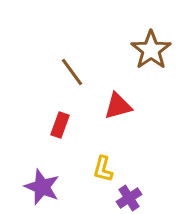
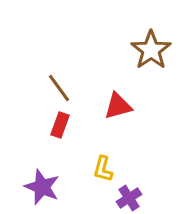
brown line: moved 13 px left, 16 px down
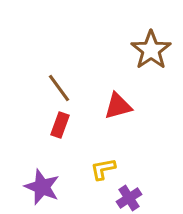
yellow L-shape: rotated 64 degrees clockwise
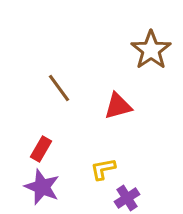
red rectangle: moved 19 px left, 24 px down; rotated 10 degrees clockwise
purple cross: moved 2 px left
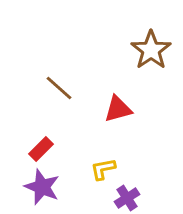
brown line: rotated 12 degrees counterclockwise
red triangle: moved 3 px down
red rectangle: rotated 15 degrees clockwise
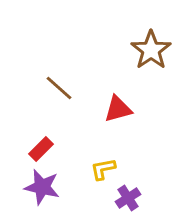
purple star: rotated 9 degrees counterclockwise
purple cross: moved 1 px right
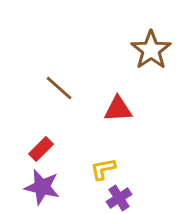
red triangle: rotated 12 degrees clockwise
purple cross: moved 9 px left
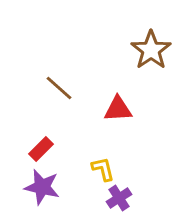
yellow L-shape: rotated 88 degrees clockwise
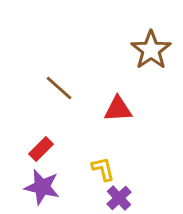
purple cross: rotated 10 degrees counterclockwise
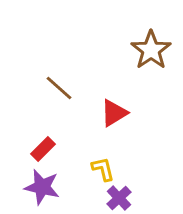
red triangle: moved 4 px left, 4 px down; rotated 28 degrees counterclockwise
red rectangle: moved 2 px right
